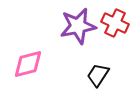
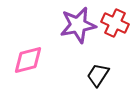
purple star: moved 1 px up
pink diamond: moved 4 px up
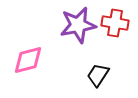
red cross: rotated 16 degrees counterclockwise
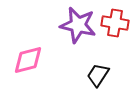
purple star: rotated 24 degrees clockwise
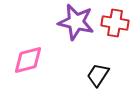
purple star: moved 2 px left, 3 px up
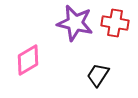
purple star: moved 1 px left, 1 px down
pink diamond: rotated 16 degrees counterclockwise
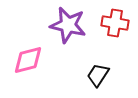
purple star: moved 7 px left, 2 px down
pink diamond: rotated 16 degrees clockwise
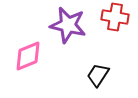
red cross: moved 6 px up
pink diamond: moved 4 px up; rotated 8 degrees counterclockwise
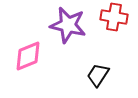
red cross: moved 1 px left
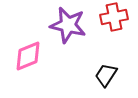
red cross: rotated 20 degrees counterclockwise
black trapezoid: moved 8 px right
